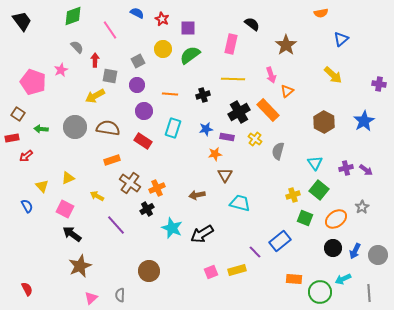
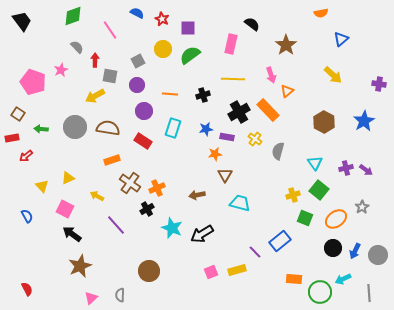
blue semicircle at (27, 206): moved 10 px down
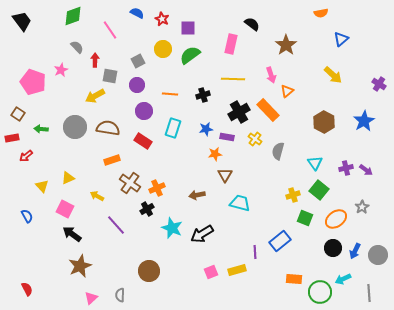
purple cross at (379, 84): rotated 24 degrees clockwise
purple line at (255, 252): rotated 40 degrees clockwise
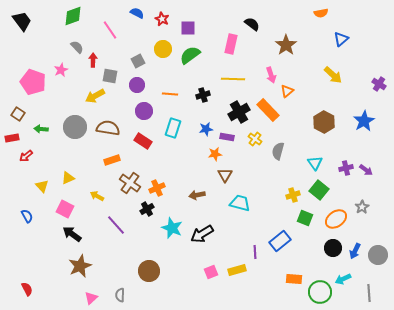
red arrow at (95, 60): moved 2 px left
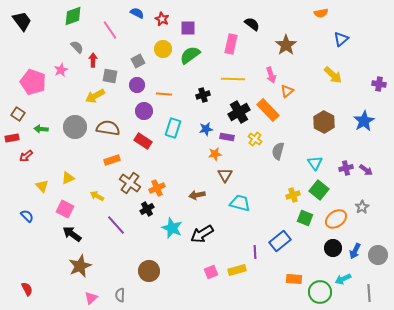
purple cross at (379, 84): rotated 24 degrees counterclockwise
orange line at (170, 94): moved 6 px left
blue semicircle at (27, 216): rotated 16 degrees counterclockwise
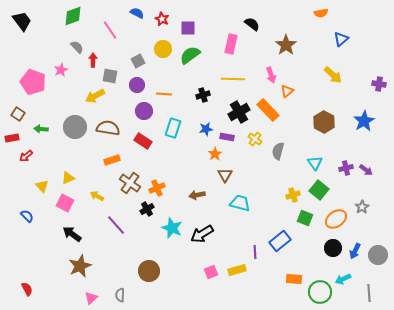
orange star at (215, 154): rotated 24 degrees counterclockwise
pink square at (65, 209): moved 6 px up
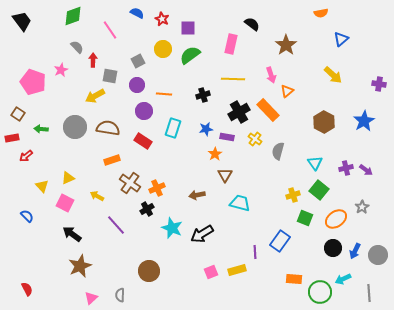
blue rectangle at (280, 241): rotated 15 degrees counterclockwise
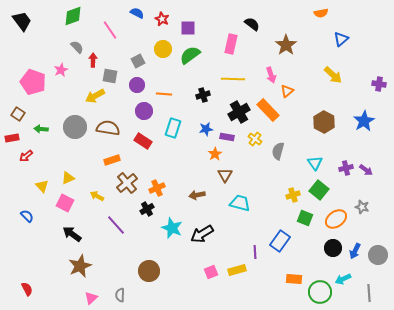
brown cross at (130, 183): moved 3 px left; rotated 15 degrees clockwise
gray star at (362, 207): rotated 24 degrees counterclockwise
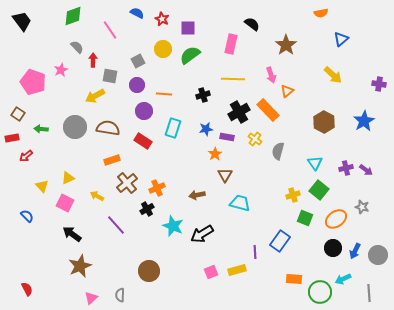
cyan star at (172, 228): moved 1 px right, 2 px up
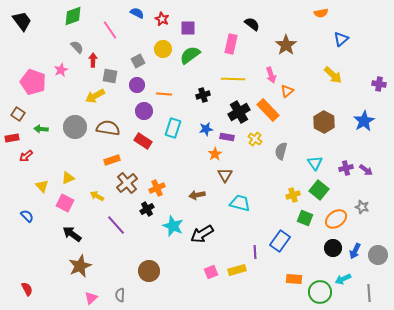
gray semicircle at (278, 151): moved 3 px right
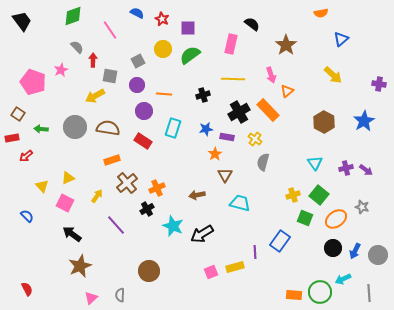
gray semicircle at (281, 151): moved 18 px left, 11 px down
green square at (319, 190): moved 5 px down
yellow arrow at (97, 196): rotated 96 degrees clockwise
yellow rectangle at (237, 270): moved 2 px left, 3 px up
orange rectangle at (294, 279): moved 16 px down
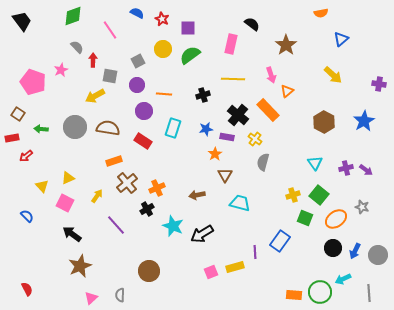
black cross at (239, 112): moved 1 px left, 3 px down; rotated 20 degrees counterclockwise
orange rectangle at (112, 160): moved 2 px right, 1 px down
